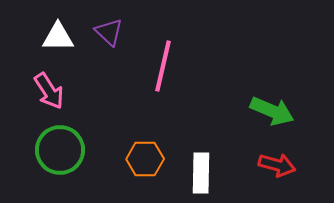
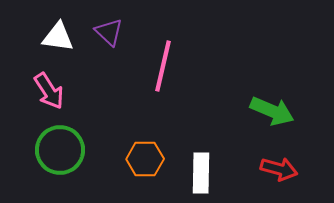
white triangle: rotated 8 degrees clockwise
red arrow: moved 2 px right, 4 px down
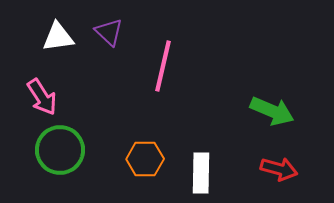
white triangle: rotated 16 degrees counterclockwise
pink arrow: moved 7 px left, 6 px down
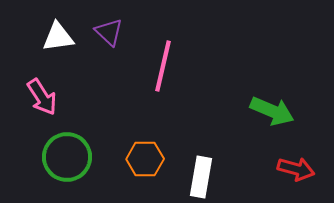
green circle: moved 7 px right, 7 px down
red arrow: moved 17 px right
white rectangle: moved 4 px down; rotated 9 degrees clockwise
